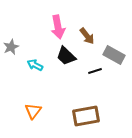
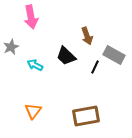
pink arrow: moved 27 px left, 10 px up
brown arrow: rotated 18 degrees clockwise
black line: moved 4 px up; rotated 48 degrees counterclockwise
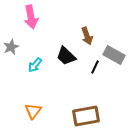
cyan arrow: rotated 77 degrees counterclockwise
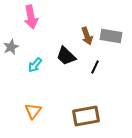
gray rectangle: moved 3 px left, 19 px up; rotated 20 degrees counterclockwise
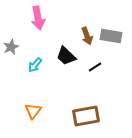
pink arrow: moved 7 px right, 1 px down
black line: rotated 32 degrees clockwise
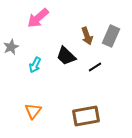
pink arrow: rotated 60 degrees clockwise
gray rectangle: rotated 75 degrees counterclockwise
cyan arrow: rotated 14 degrees counterclockwise
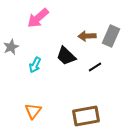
brown arrow: rotated 108 degrees clockwise
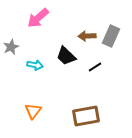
cyan arrow: rotated 105 degrees counterclockwise
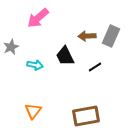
black trapezoid: moved 1 px left; rotated 20 degrees clockwise
